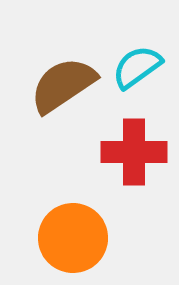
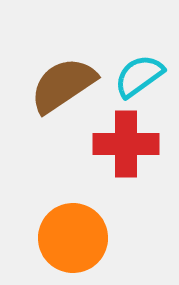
cyan semicircle: moved 2 px right, 9 px down
red cross: moved 8 px left, 8 px up
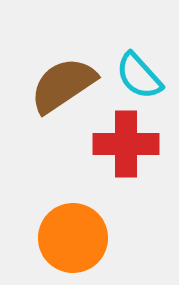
cyan semicircle: rotated 96 degrees counterclockwise
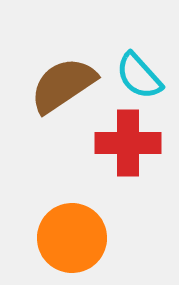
red cross: moved 2 px right, 1 px up
orange circle: moved 1 px left
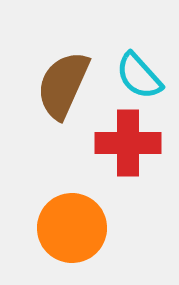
brown semicircle: rotated 32 degrees counterclockwise
orange circle: moved 10 px up
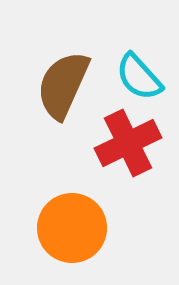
cyan semicircle: moved 1 px down
red cross: rotated 26 degrees counterclockwise
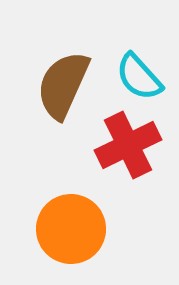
red cross: moved 2 px down
orange circle: moved 1 px left, 1 px down
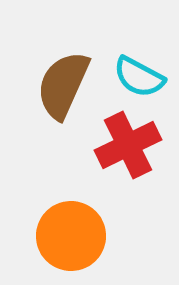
cyan semicircle: rotated 20 degrees counterclockwise
orange circle: moved 7 px down
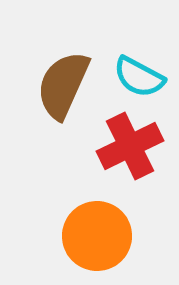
red cross: moved 2 px right, 1 px down
orange circle: moved 26 px right
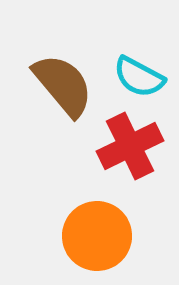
brown semicircle: rotated 116 degrees clockwise
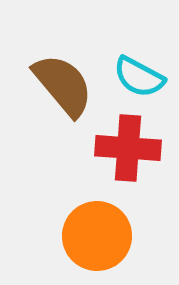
red cross: moved 2 px left, 2 px down; rotated 30 degrees clockwise
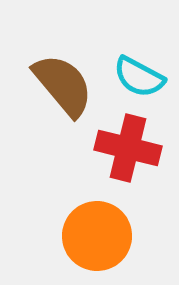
red cross: rotated 10 degrees clockwise
